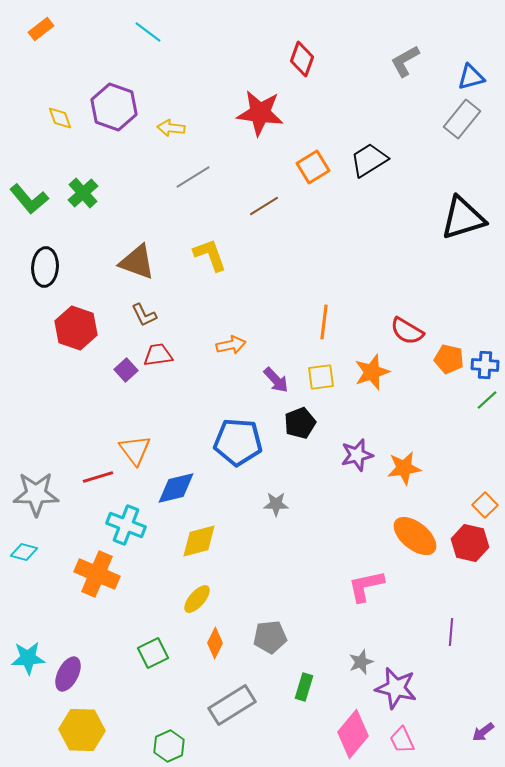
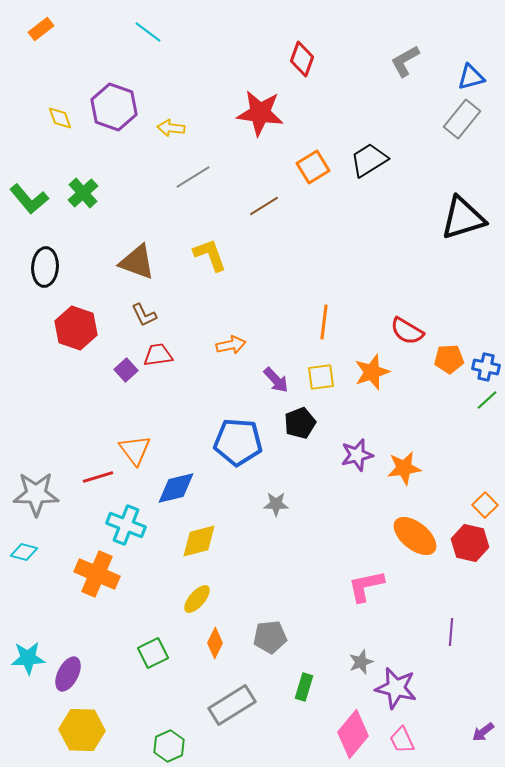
orange pentagon at (449, 359): rotated 16 degrees counterclockwise
blue cross at (485, 365): moved 1 px right, 2 px down; rotated 8 degrees clockwise
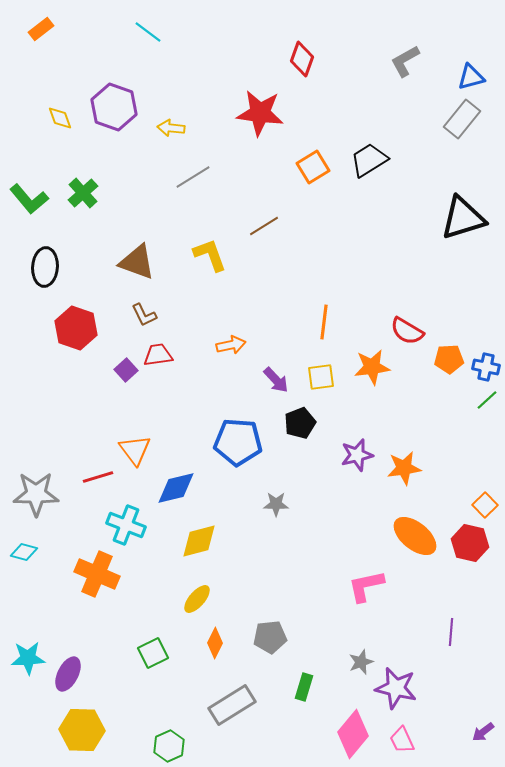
brown line at (264, 206): moved 20 px down
orange star at (372, 372): moved 5 px up; rotated 12 degrees clockwise
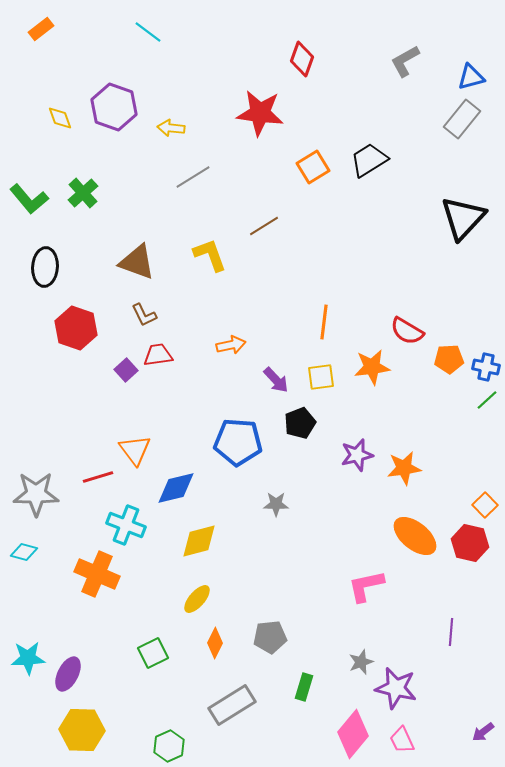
black triangle at (463, 218): rotated 30 degrees counterclockwise
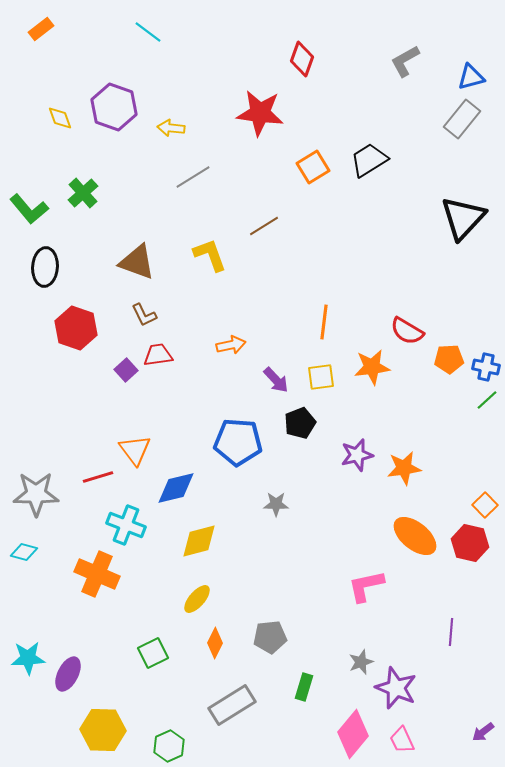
green L-shape at (29, 199): moved 10 px down
purple star at (396, 688): rotated 9 degrees clockwise
yellow hexagon at (82, 730): moved 21 px right
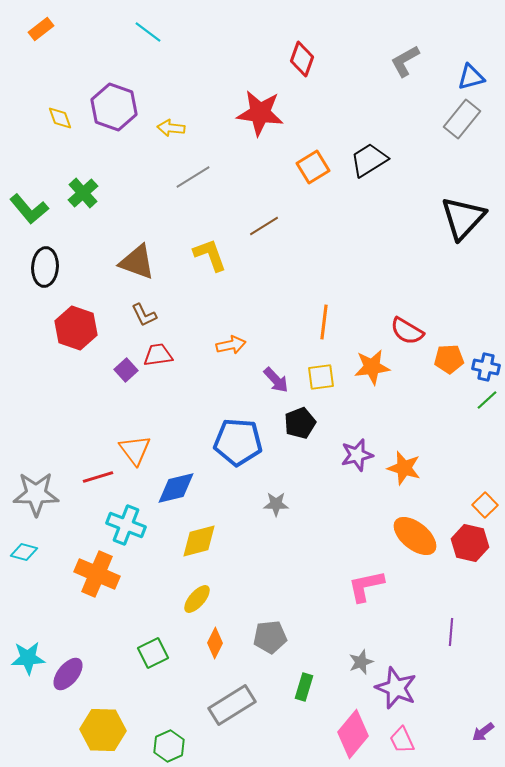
orange star at (404, 468): rotated 24 degrees clockwise
purple ellipse at (68, 674): rotated 12 degrees clockwise
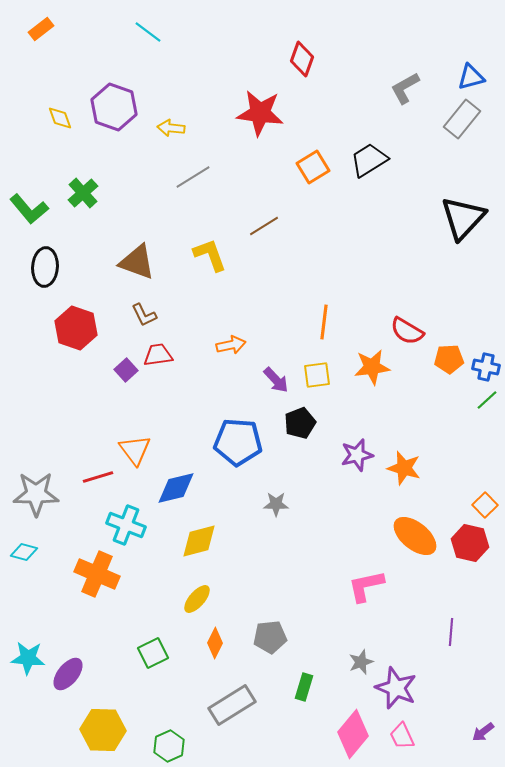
gray L-shape at (405, 61): moved 27 px down
yellow square at (321, 377): moved 4 px left, 2 px up
cyan star at (28, 658): rotated 8 degrees clockwise
pink trapezoid at (402, 740): moved 4 px up
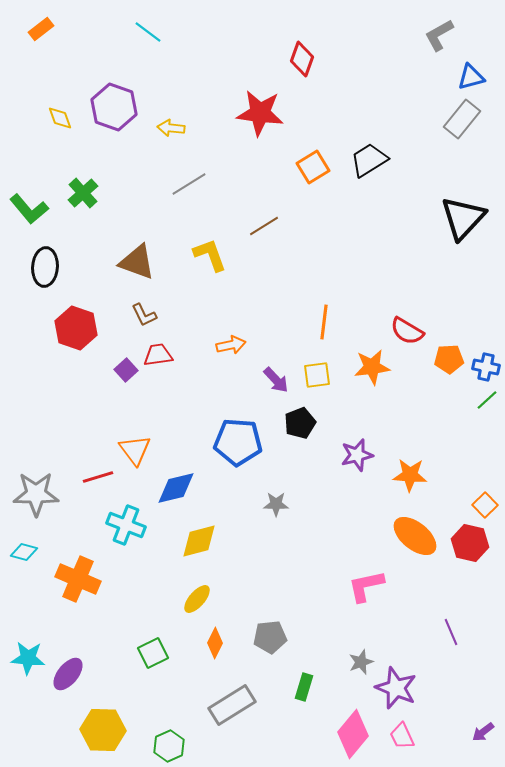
gray L-shape at (405, 88): moved 34 px right, 53 px up
gray line at (193, 177): moved 4 px left, 7 px down
orange star at (404, 468): moved 6 px right, 7 px down; rotated 12 degrees counterclockwise
orange cross at (97, 574): moved 19 px left, 5 px down
purple line at (451, 632): rotated 28 degrees counterclockwise
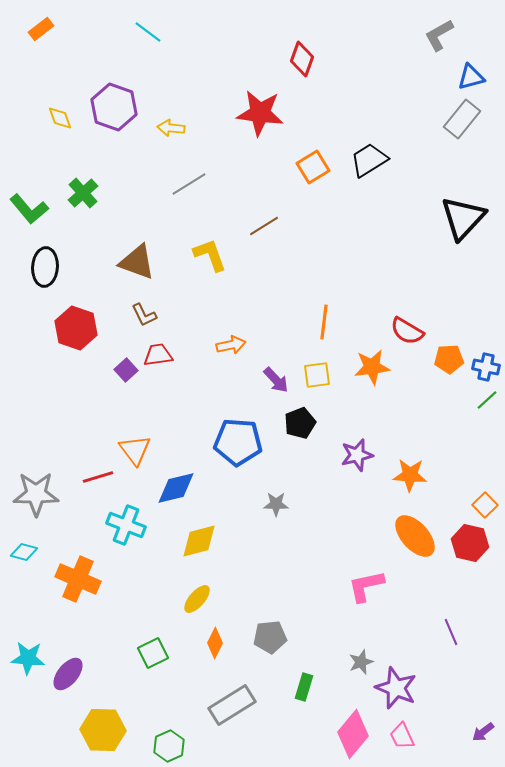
orange ellipse at (415, 536): rotated 9 degrees clockwise
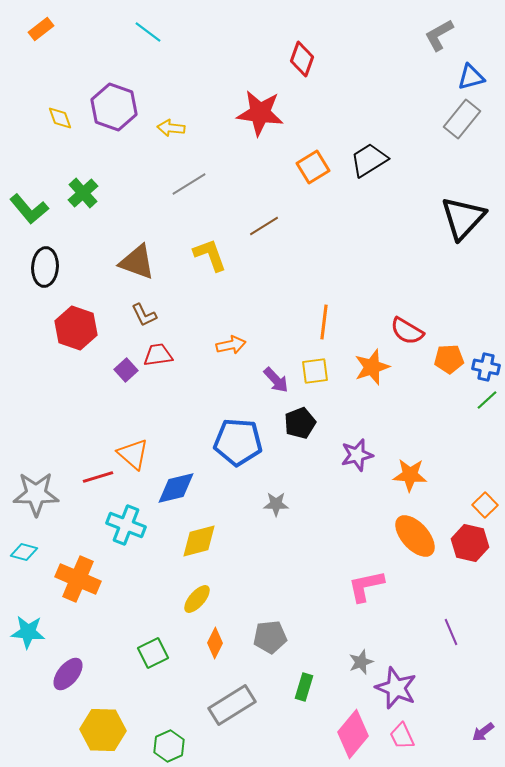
orange star at (372, 367): rotated 12 degrees counterclockwise
yellow square at (317, 375): moved 2 px left, 4 px up
orange triangle at (135, 450): moved 2 px left, 4 px down; rotated 12 degrees counterclockwise
cyan star at (28, 658): moved 26 px up
